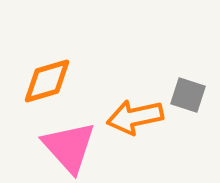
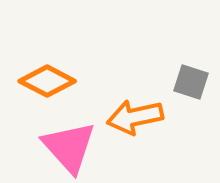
orange diamond: rotated 44 degrees clockwise
gray square: moved 3 px right, 13 px up
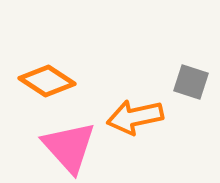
orange diamond: rotated 6 degrees clockwise
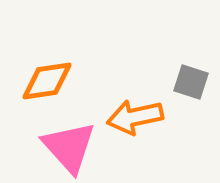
orange diamond: rotated 42 degrees counterclockwise
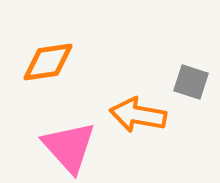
orange diamond: moved 1 px right, 19 px up
orange arrow: moved 3 px right, 2 px up; rotated 22 degrees clockwise
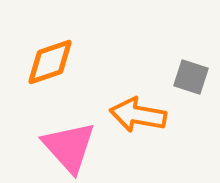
orange diamond: moved 2 px right; rotated 10 degrees counterclockwise
gray square: moved 5 px up
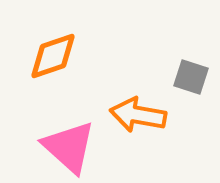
orange diamond: moved 3 px right, 6 px up
pink triangle: rotated 6 degrees counterclockwise
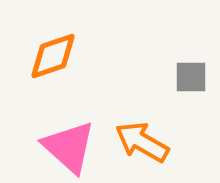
gray square: rotated 18 degrees counterclockwise
orange arrow: moved 4 px right, 27 px down; rotated 20 degrees clockwise
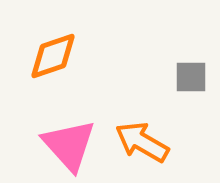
pink triangle: moved 2 px up; rotated 6 degrees clockwise
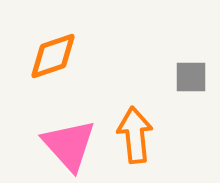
orange arrow: moved 7 px left, 7 px up; rotated 54 degrees clockwise
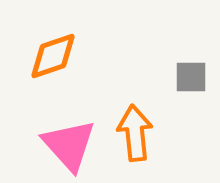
orange arrow: moved 2 px up
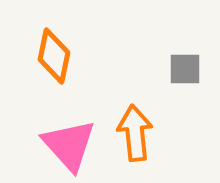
orange diamond: moved 1 px right; rotated 60 degrees counterclockwise
gray square: moved 6 px left, 8 px up
